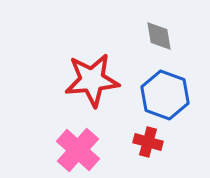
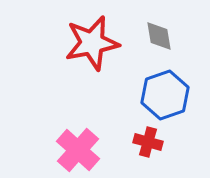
red star: moved 37 px up; rotated 6 degrees counterclockwise
blue hexagon: rotated 21 degrees clockwise
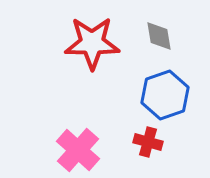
red star: rotated 12 degrees clockwise
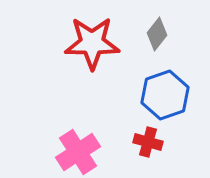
gray diamond: moved 2 px left, 2 px up; rotated 48 degrees clockwise
pink cross: moved 2 px down; rotated 15 degrees clockwise
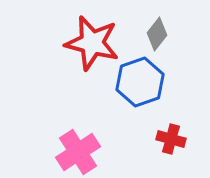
red star: rotated 14 degrees clockwise
blue hexagon: moved 25 px left, 13 px up
red cross: moved 23 px right, 3 px up
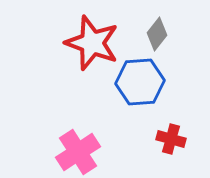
red star: rotated 6 degrees clockwise
blue hexagon: rotated 15 degrees clockwise
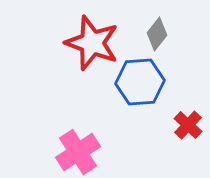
red cross: moved 17 px right, 14 px up; rotated 28 degrees clockwise
